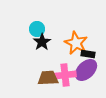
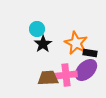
black star: moved 1 px right, 2 px down
black rectangle: moved 2 px right, 1 px up
pink cross: moved 1 px right
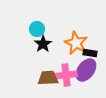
purple ellipse: rotated 10 degrees counterclockwise
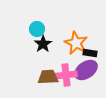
purple ellipse: rotated 20 degrees clockwise
brown trapezoid: moved 1 px up
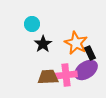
cyan circle: moved 5 px left, 5 px up
black rectangle: rotated 56 degrees clockwise
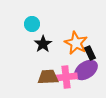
pink cross: moved 2 px down
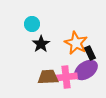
black star: moved 2 px left
